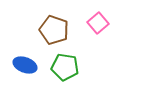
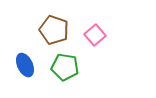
pink square: moved 3 px left, 12 px down
blue ellipse: rotated 45 degrees clockwise
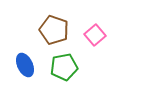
green pentagon: moved 1 px left; rotated 20 degrees counterclockwise
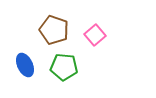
green pentagon: rotated 16 degrees clockwise
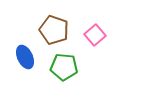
blue ellipse: moved 8 px up
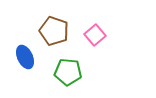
brown pentagon: moved 1 px down
green pentagon: moved 4 px right, 5 px down
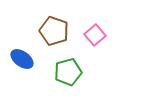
blue ellipse: moved 3 px left, 2 px down; rotated 30 degrees counterclockwise
green pentagon: rotated 20 degrees counterclockwise
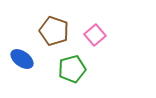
green pentagon: moved 4 px right, 3 px up
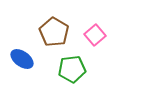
brown pentagon: moved 1 px down; rotated 12 degrees clockwise
green pentagon: rotated 8 degrees clockwise
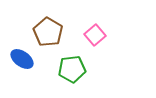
brown pentagon: moved 6 px left
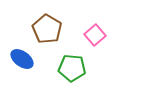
brown pentagon: moved 1 px left, 3 px up
green pentagon: moved 1 px up; rotated 12 degrees clockwise
